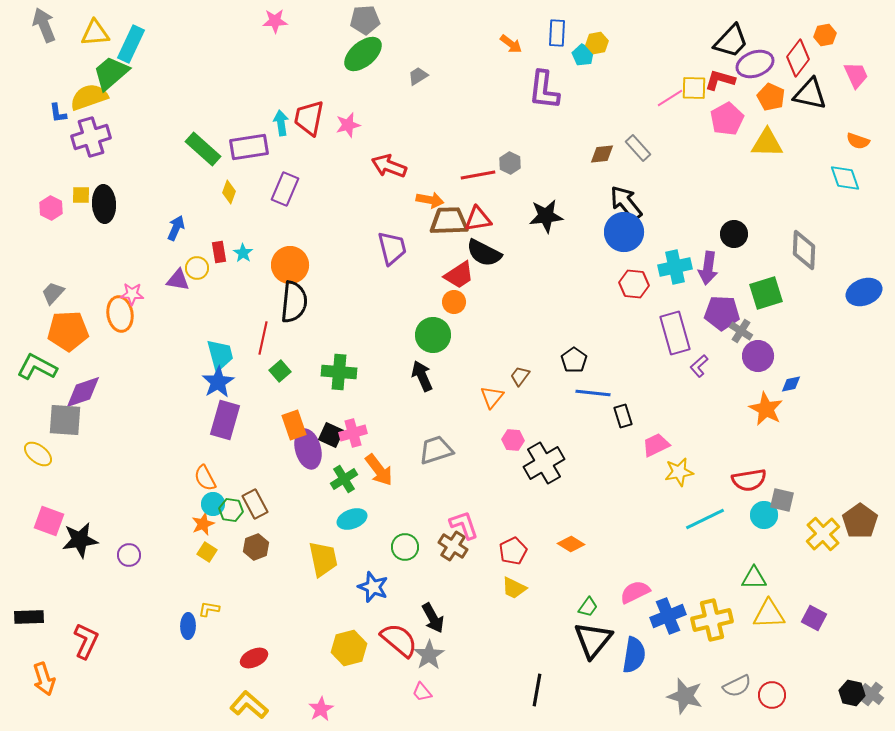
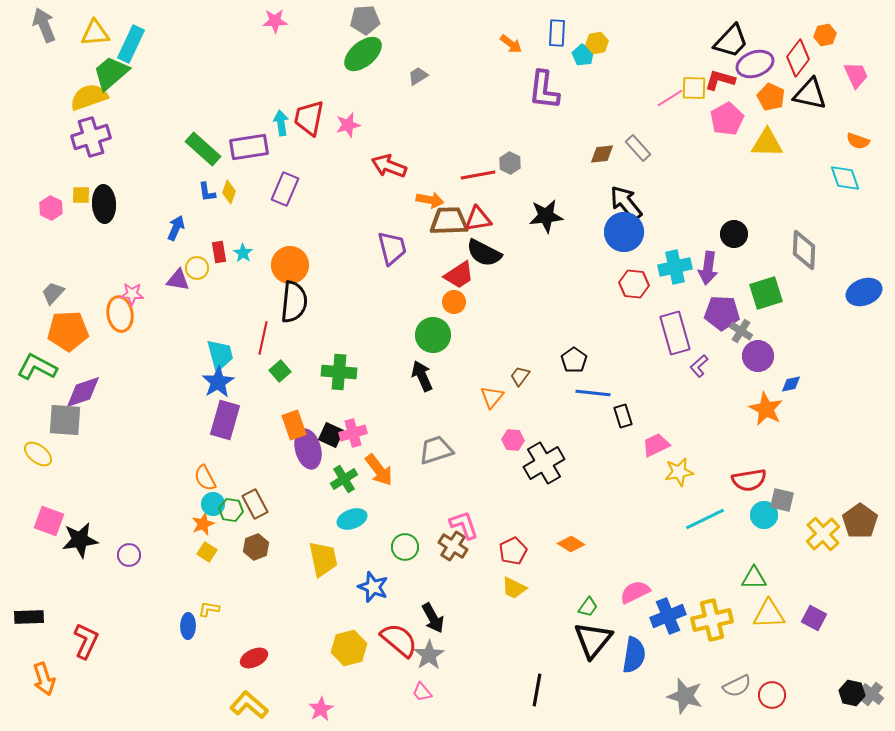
blue L-shape at (58, 113): moved 149 px right, 79 px down
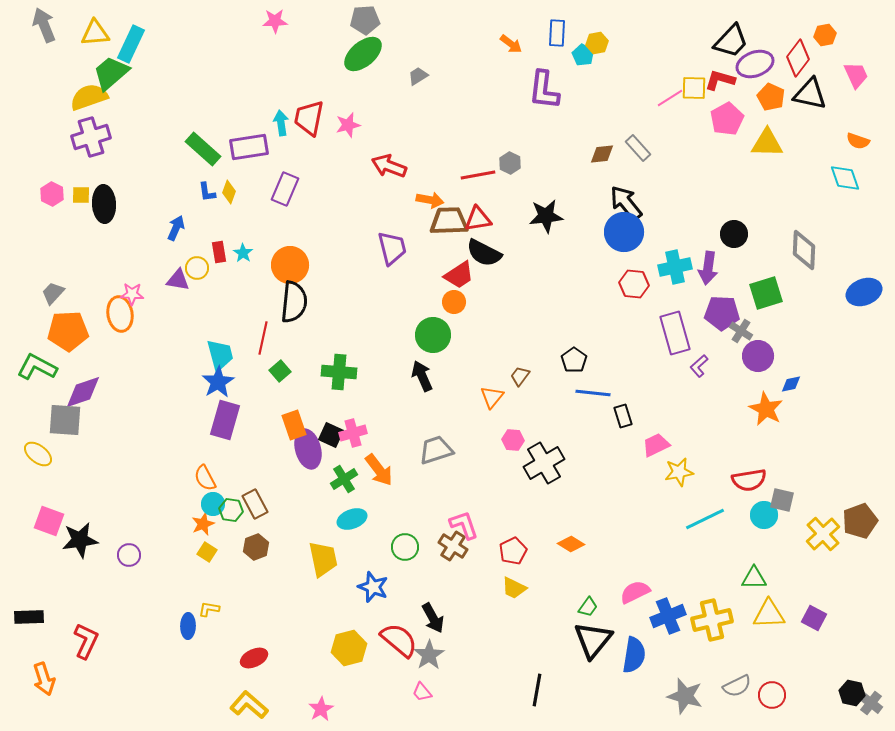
pink hexagon at (51, 208): moved 1 px right, 14 px up
brown pentagon at (860, 521): rotated 16 degrees clockwise
gray cross at (872, 694): moved 1 px left, 9 px down
